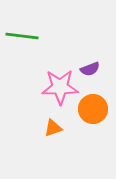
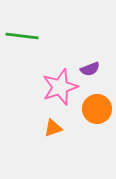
pink star: rotated 18 degrees counterclockwise
orange circle: moved 4 px right
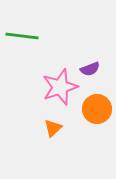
orange triangle: rotated 24 degrees counterclockwise
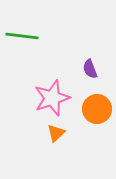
purple semicircle: rotated 90 degrees clockwise
pink star: moved 8 px left, 11 px down
orange triangle: moved 3 px right, 5 px down
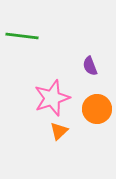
purple semicircle: moved 3 px up
orange triangle: moved 3 px right, 2 px up
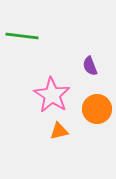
pink star: moved 3 px up; rotated 21 degrees counterclockwise
orange triangle: rotated 30 degrees clockwise
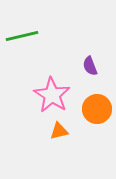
green line: rotated 20 degrees counterclockwise
